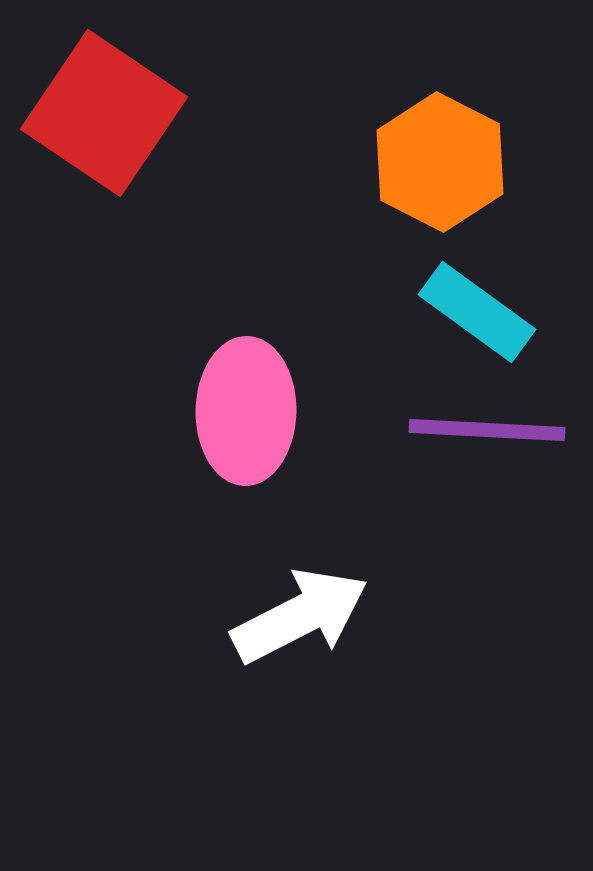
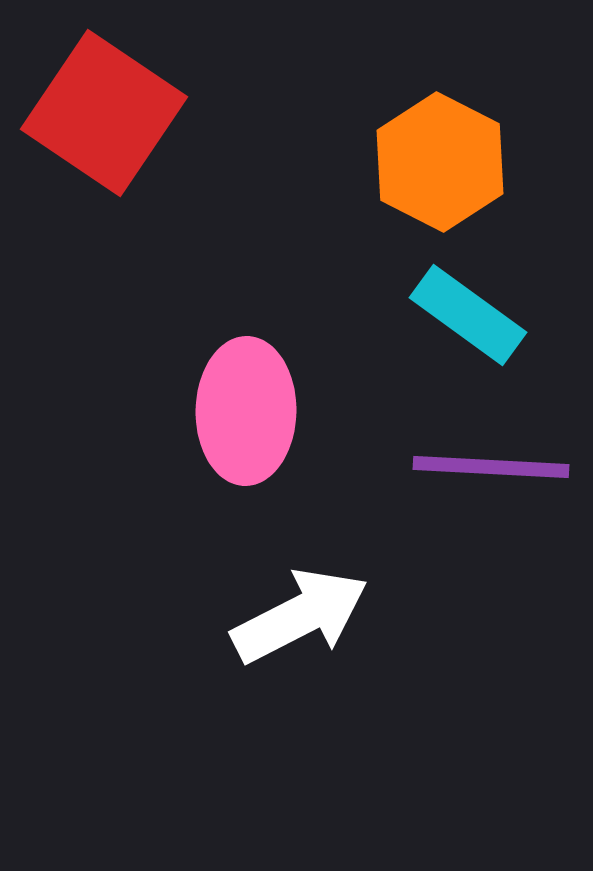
cyan rectangle: moved 9 px left, 3 px down
purple line: moved 4 px right, 37 px down
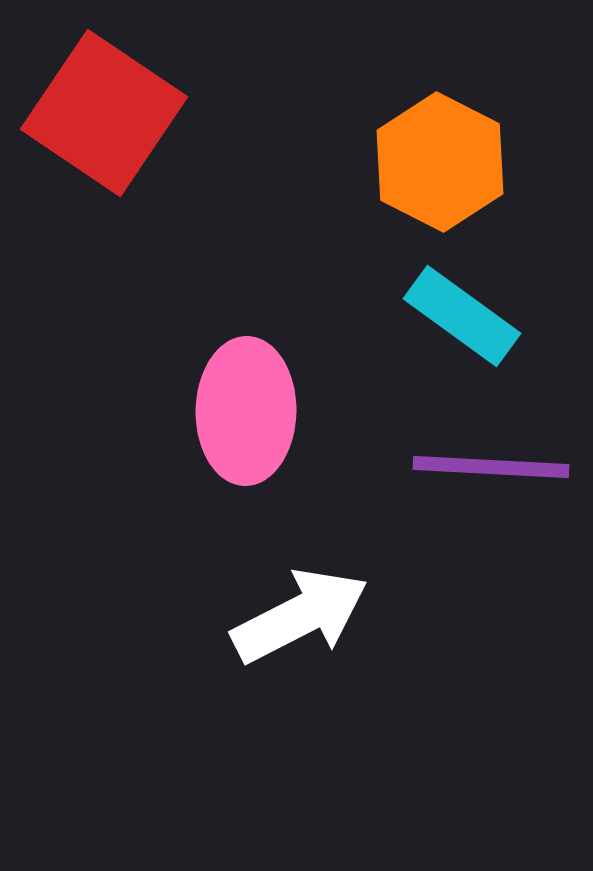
cyan rectangle: moved 6 px left, 1 px down
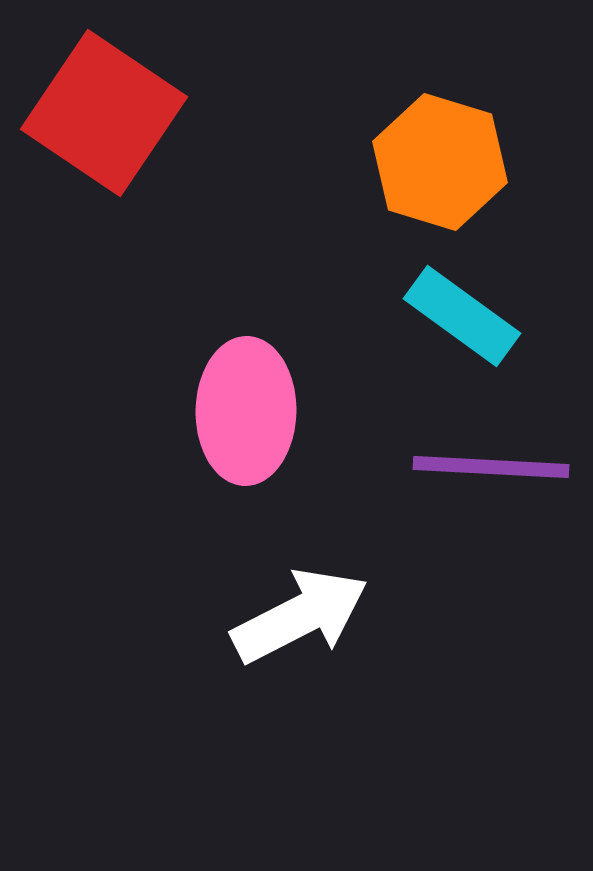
orange hexagon: rotated 10 degrees counterclockwise
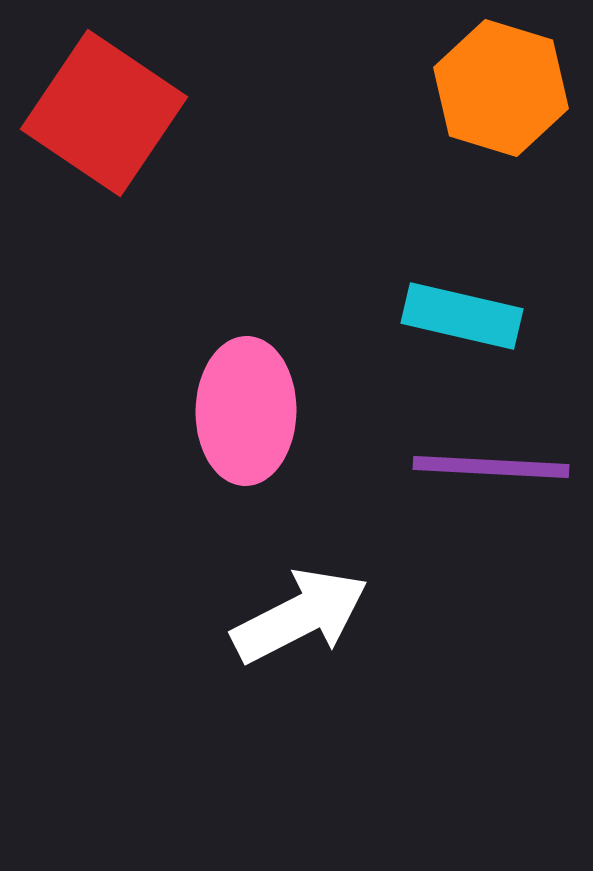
orange hexagon: moved 61 px right, 74 px up
cyan rectangle: rotated 23 degrees counterclockwise
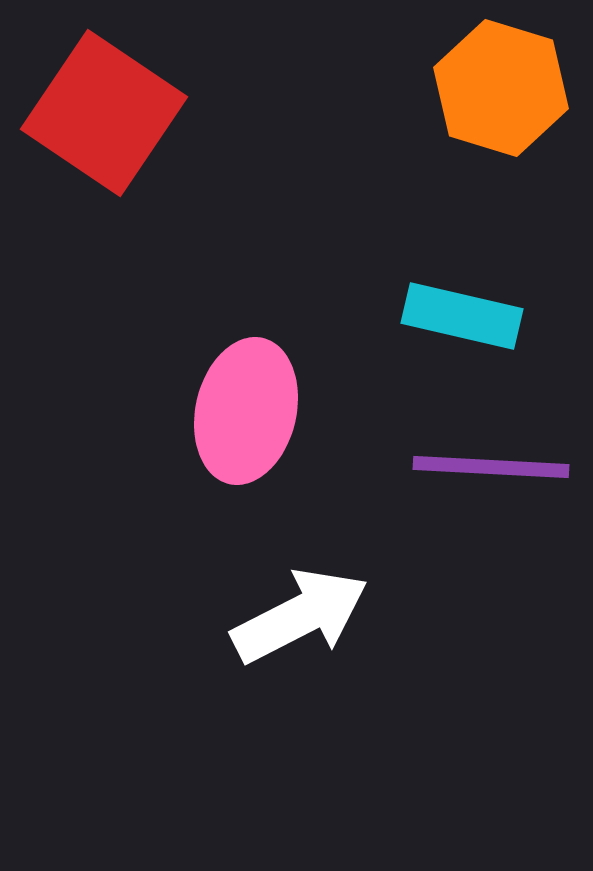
pink ellipse: rotated 12 degrees clockwise
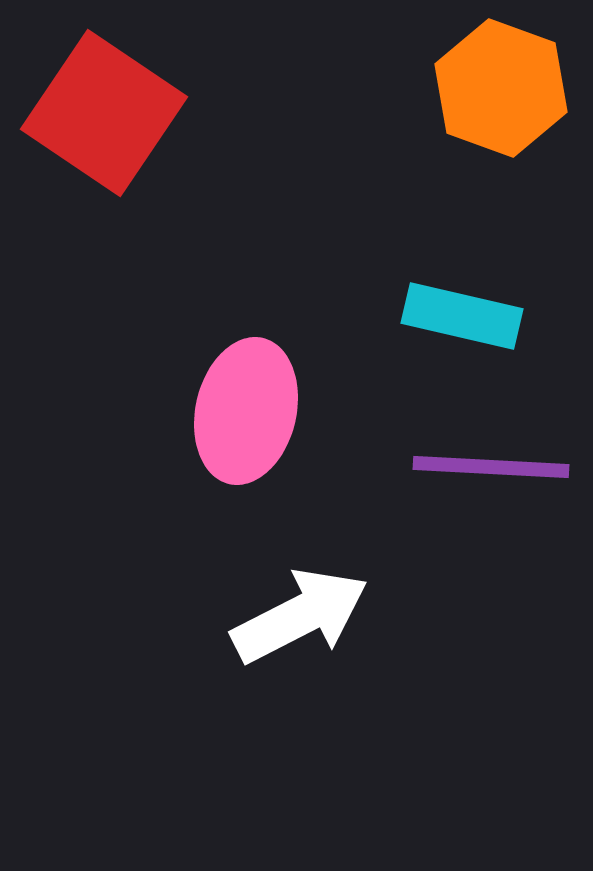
orange hexagon: rotated 3 degrees clockwise
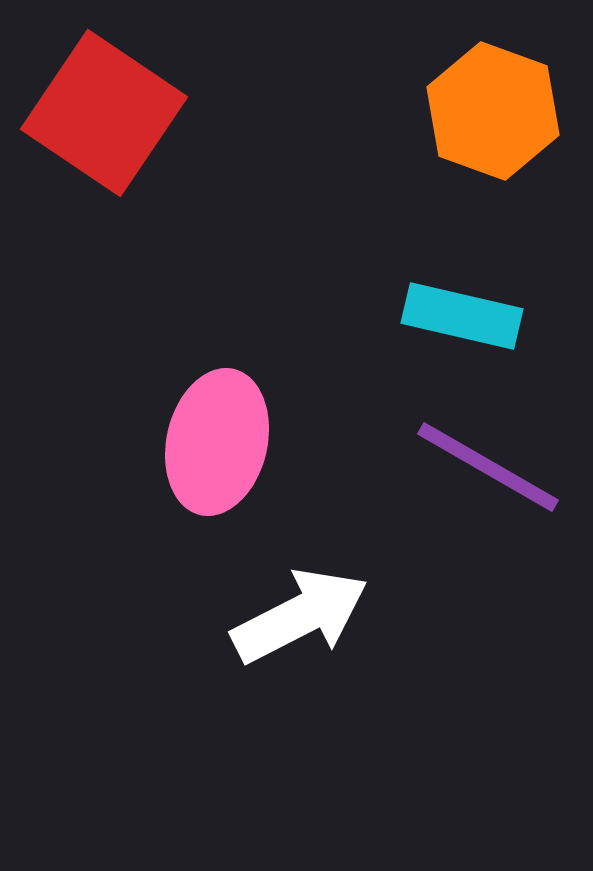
orange hexagon: moved 8 px left, 23 px down
pink ellipse: moved 29 px left, 31 px down
purple line: moved 3 px left; rotated 27 degrees clockwise
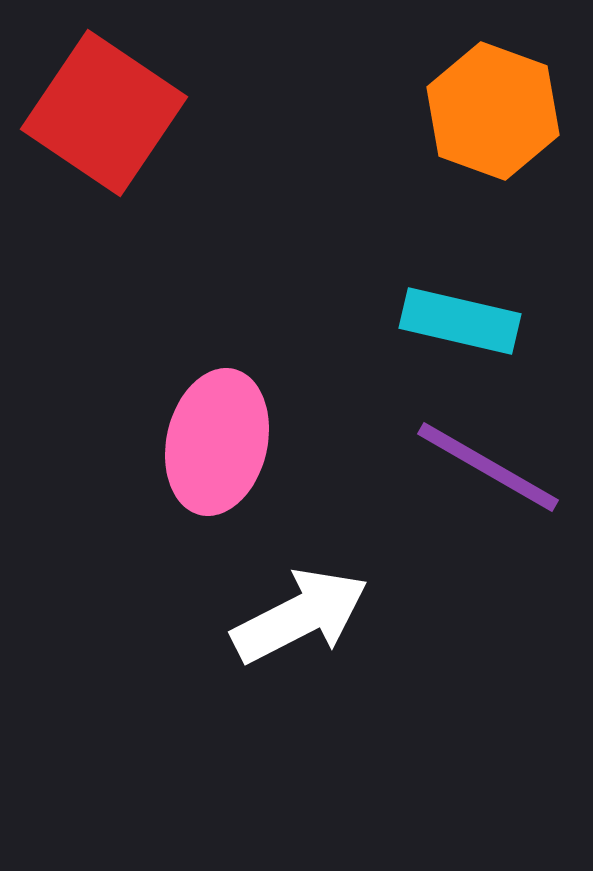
cyan rectangle: moved 2 px left, 5 px down
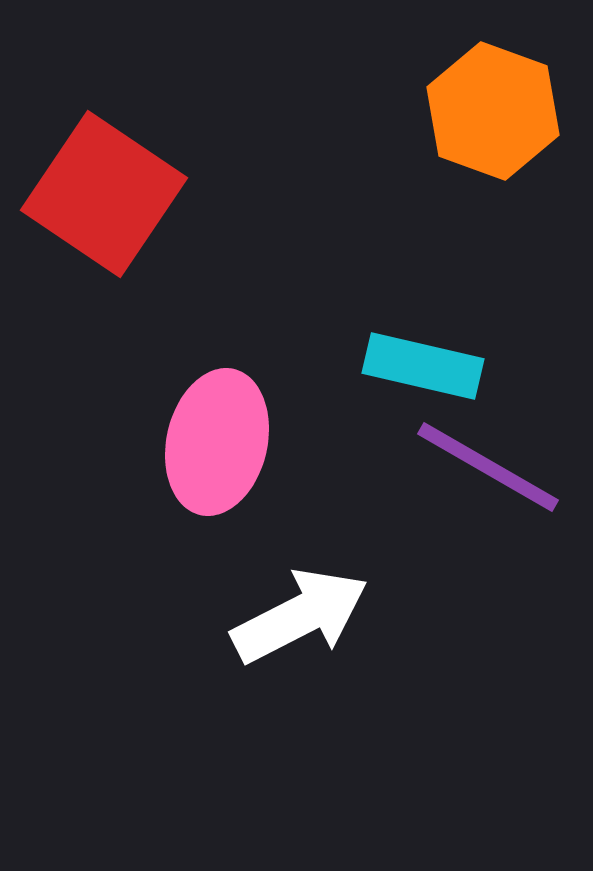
red square: moved 81 px down
cyan rectangle: moved 37 px left, 45 px down
